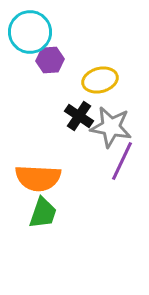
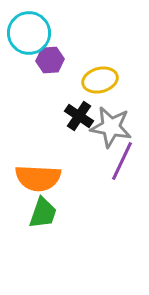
cyan circle: moved 1 px left, 1 px down
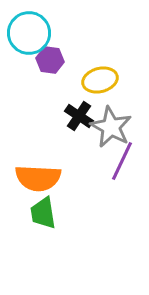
purple hexagon: rotated 12 degrees clockwise
gray star: rotated 18 degrees clockwise
green trapezoid: rotated 152 degrees clockwise
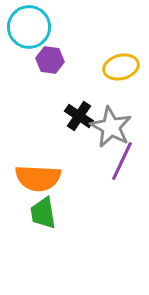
cyan circle: moved 6 px up
yellow ellipse: moved 21 px right, 13 px up
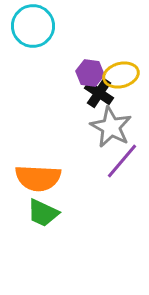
cyan circle: moved 4 px right, 1 px up
purple hexagon: moved 40 px right, 13 px down
yellow ellipse: moved 8 px down
black cross: moved 20 px right, 23 px up
purple line: rotated 15 degrees clockwise
green trapezoid: rotated 56 degrees counterclockwise
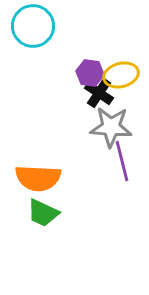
gray star: rotated 24 degrees counterclockwise
purple line: rotated 54 degrees counterclockwise
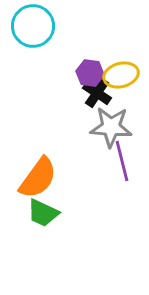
black cross: moved 2 px left
orange semicircle: rotated 57 degrees counterclockwise
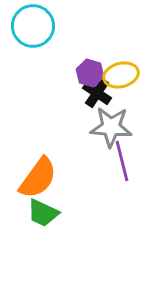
purple hexagon: rotated 8 degrees clockwise
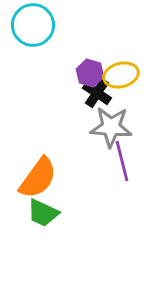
cyan circle: moved 1 px up
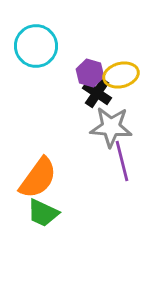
cyan circle: moved 3 px right, 21 px down
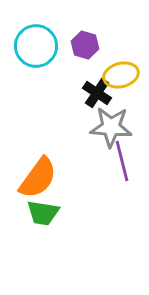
purple hexagon: moved 5 px left, 28 px up
green trapezoid: rotated 16 degrees counterclockwise
